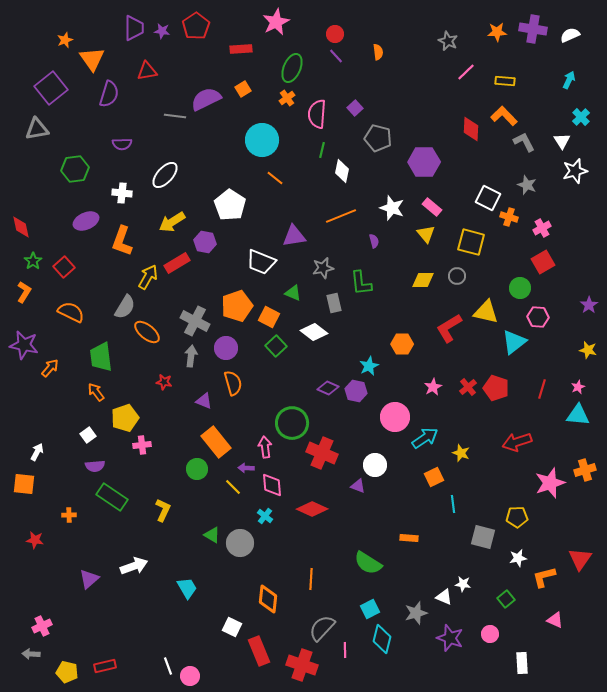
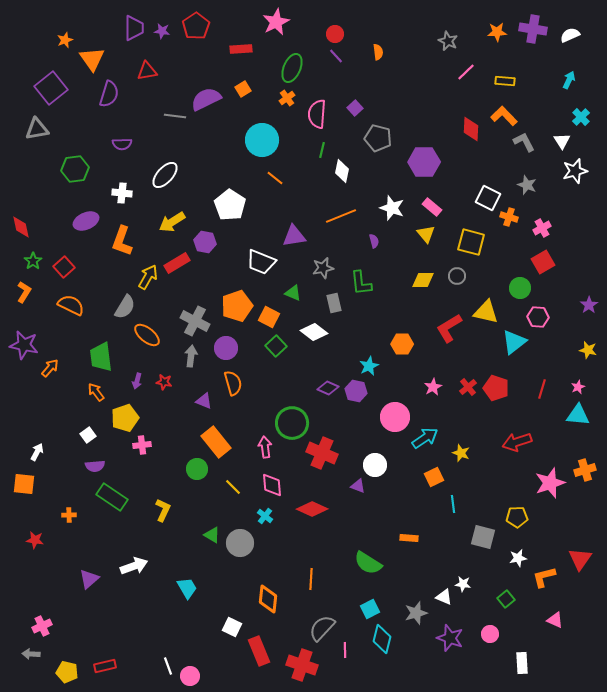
orange semicircle at (71, 312): moved 7 px up
orange ellipse at (147, 332): moved 3 px down
purple arrow at (246, 468): moved 109 px left, 87 px up; rotated 77 degrees counterclockwise
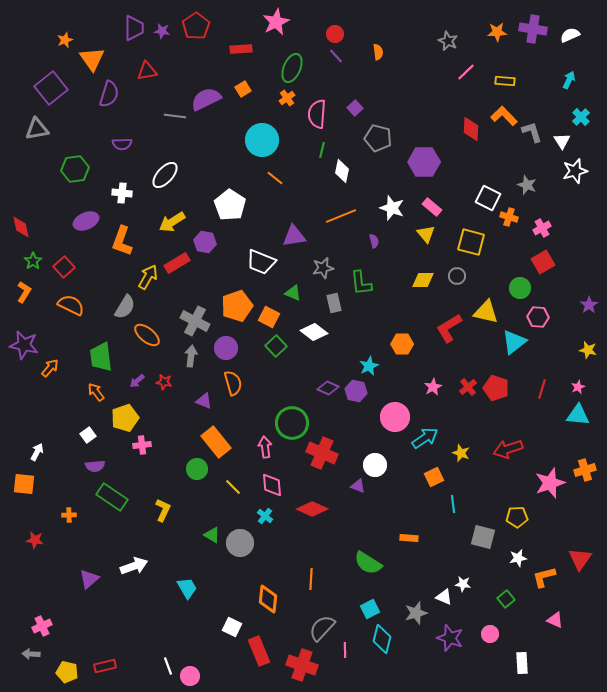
gray L-shape at (524, 142): moved 8 px right, 10 px up; rotated 10 degrees clockwise
purple arrow at (137, 381): rotated 35 degrees clockwise
red arrow at (517, 442): moved 9 px left, 7 px down
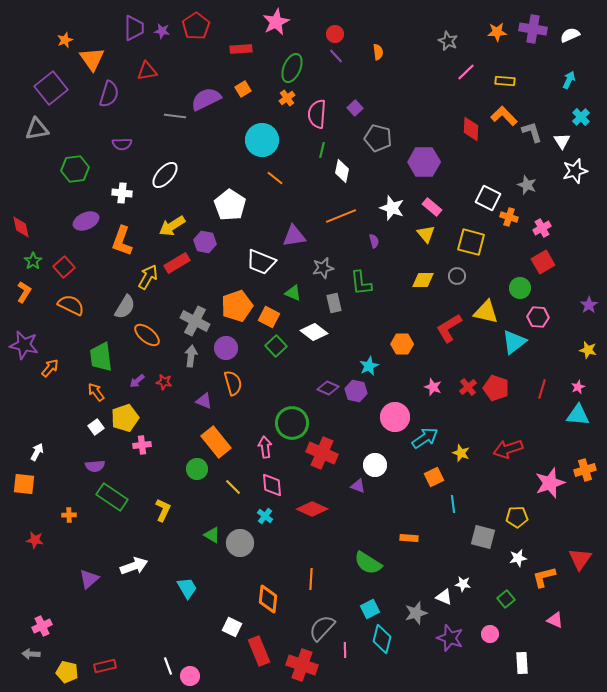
yellow arrow at (172, 222): moved 4 px down
pink star at (433, 387): rotated 24 degrees counterclockwise
white square at (88, 435): moved 8 px right, 8 px up
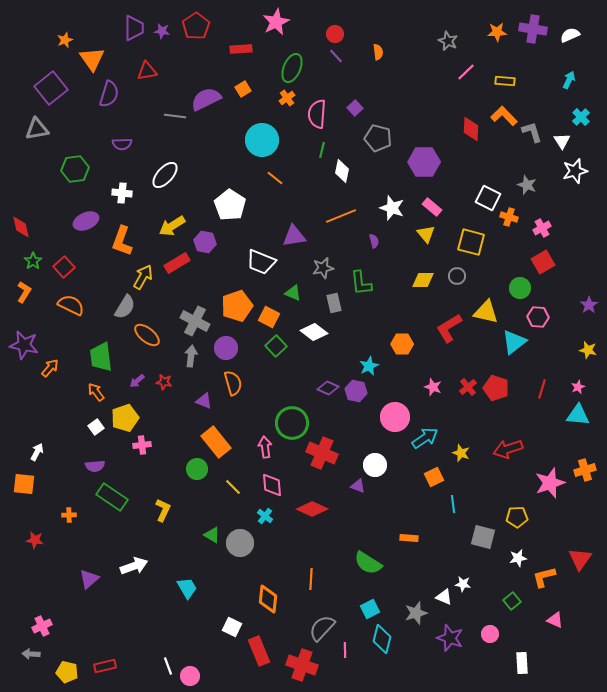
yellow arrow at (148, 277): moved 5 px left
green square at (506, 599): moved 6 px right, 2 px down
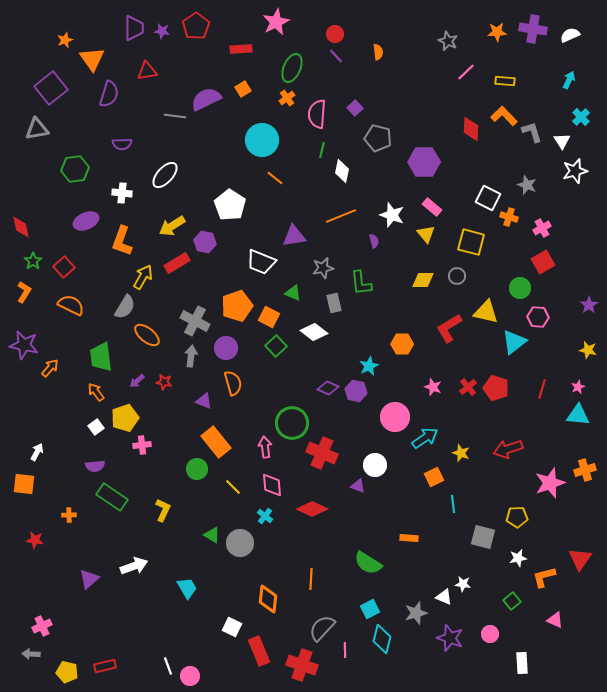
white star at (392, 208): moved 7 px down
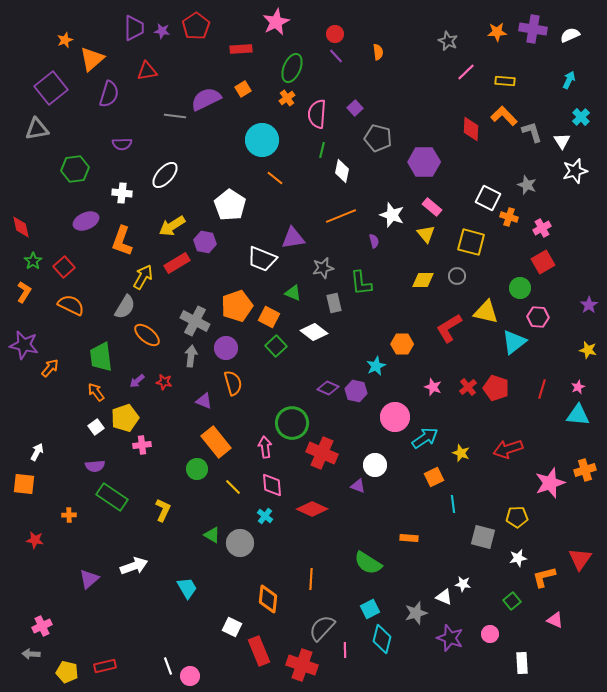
orange triangle at (92, 59): rotated 24 degrees clockwise
purple triangle at (294, 236): moved 1 px left, 2 px down
white trapezoid at (261, 262): moved 1 px right, 3 px up
cyan star at (369, 366): moved 7 px right
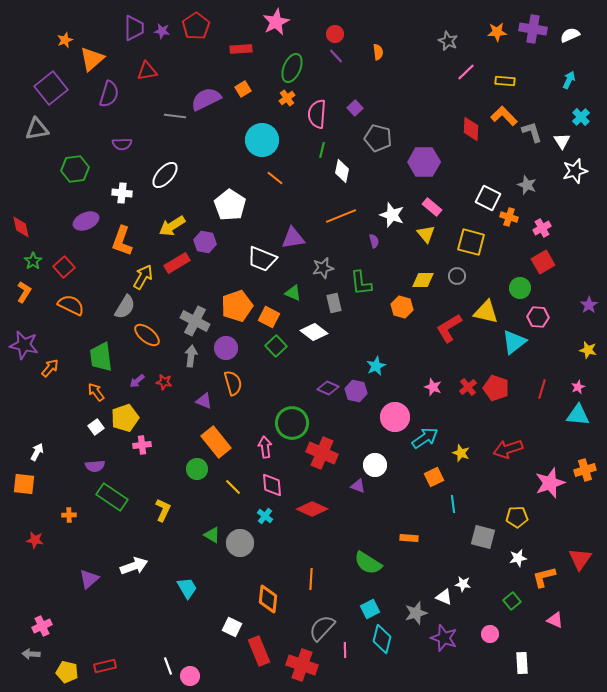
orange hexagon at (402, 344): moved 37 px up; rotated 15 degrees clockwise
purple star at (450, 638): moved 6 px left
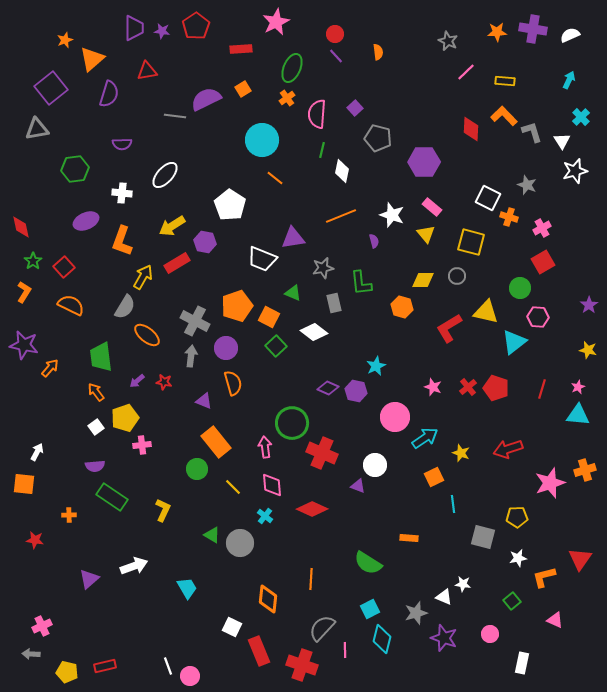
white rectangle at (522, 663): rotated 15 degrees clockwise
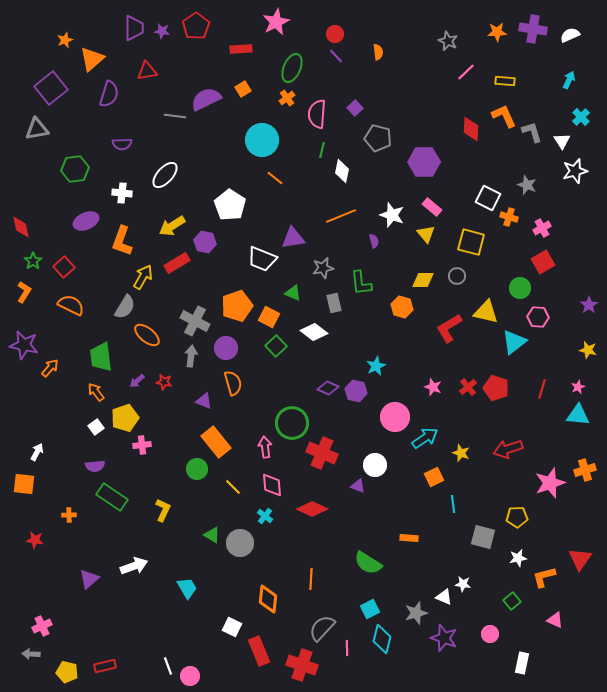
orange L-shape at (504, 116): rotated 20 degrees clockwise
pink line at (345, 650): moved 2 px right, 2 px up
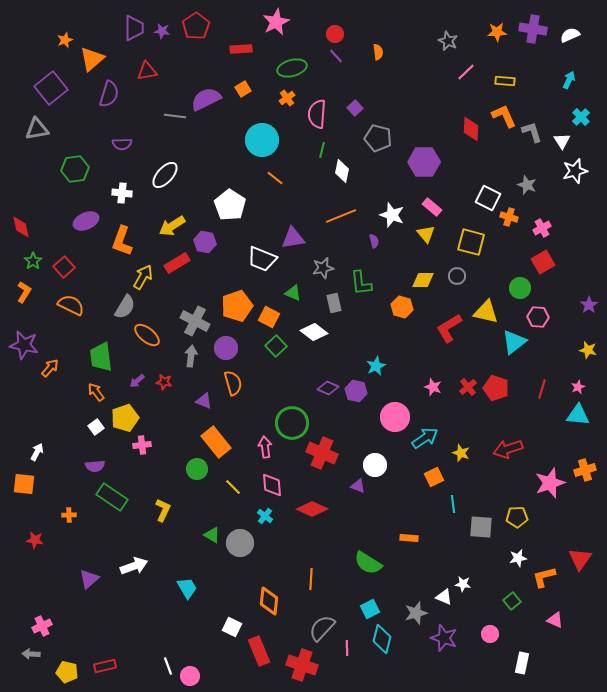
green ellipse at (292, 68): rotated 52 degrees clockwise
gray square at (483, 537): moved 2 px left, 10 px up; rotated 10 degrees counterclockwise
orange diamond at (268, 599): moved 1 px right, 2 px down
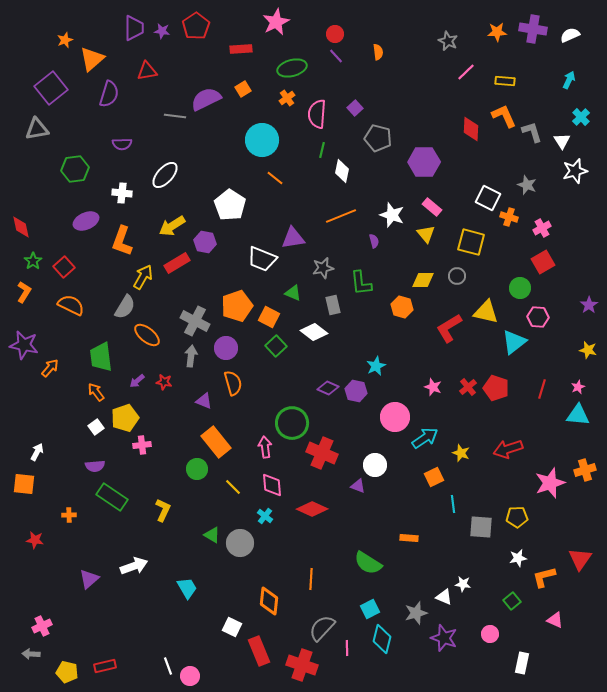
gray rectangle at (334, 303): moved 1 px left, 2 px down
